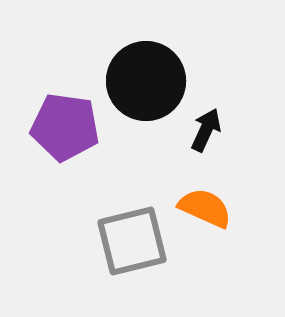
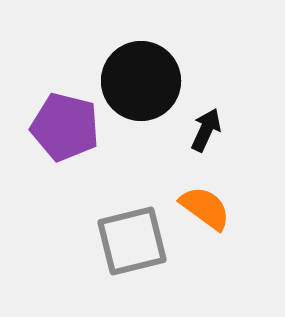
black circle: moved 5 px left
purple pentagon: rotated 6 degrees clockwise
orange semicircle: rotated 12 degrees clockwise
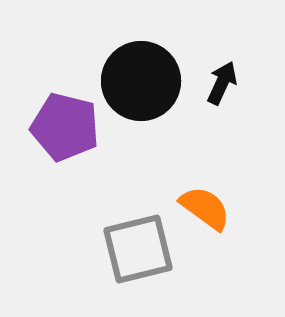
black arrow: moved 16 px right, 47 px up
gray square: moved 6 px right, 8 px down
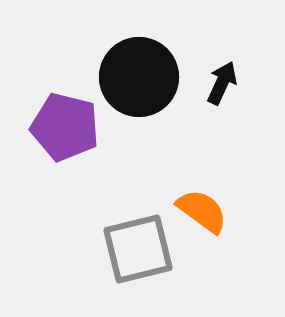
black circle: moved 2 px left, 4 px up
orange semicircle: moved 3 px left, 3 px down
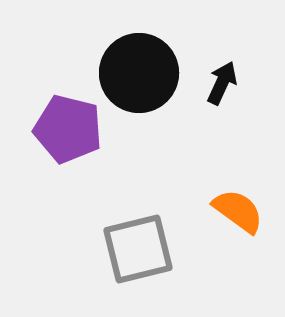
black circle: moved 4 px up
purple pentagon: moved 3 px right, 2 px down
orange semicircle: moved 36 px right
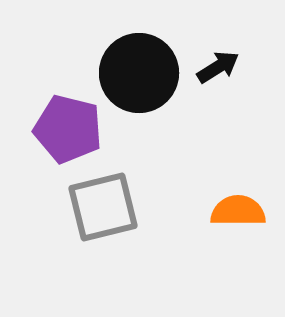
black arrow: moved 4 px left, 16 px up; rotated 33 degrees clockwise
orange semicircle: rotated 36 degrees counterclockwise
gray square: moved 35 px left, 42 px up
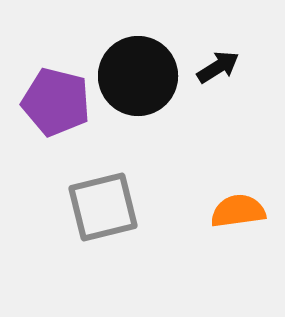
black circle: moved 1 px left, 3 px down
purple pentagon: moved 12 px left, 27 px up
orange semicircle: rotated 8 degrees counterclockwise
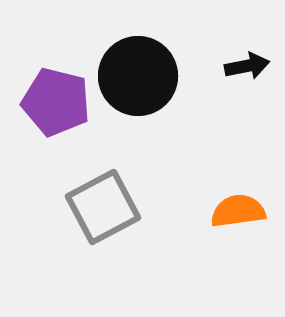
black arrow: moved 29 px right, 1 px up; rotated 21 degrees clockwise
gray square: rotated 14 degrees counterclockwise
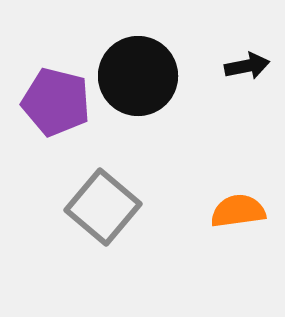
gray square: rotated 22 degrees counterclockwise
